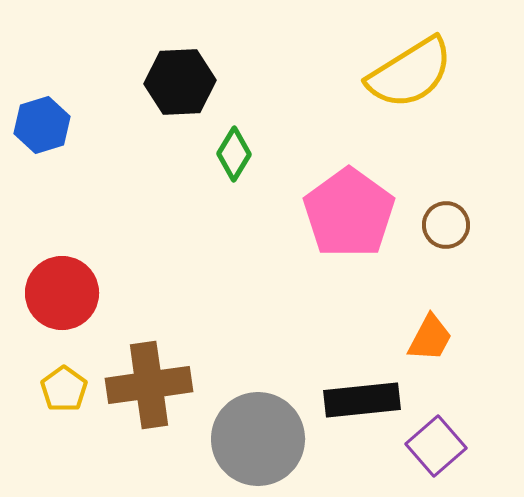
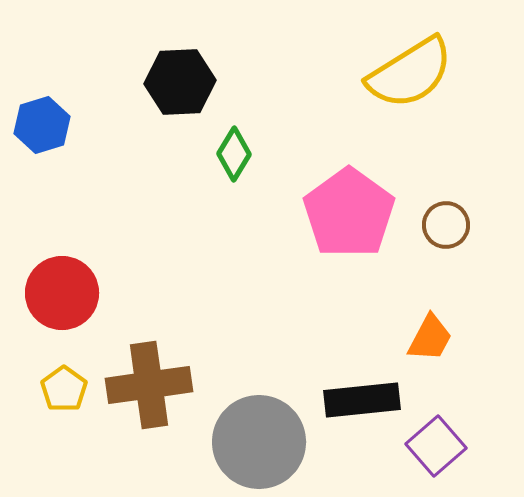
gray circle: moved 1 px right, 3 px down
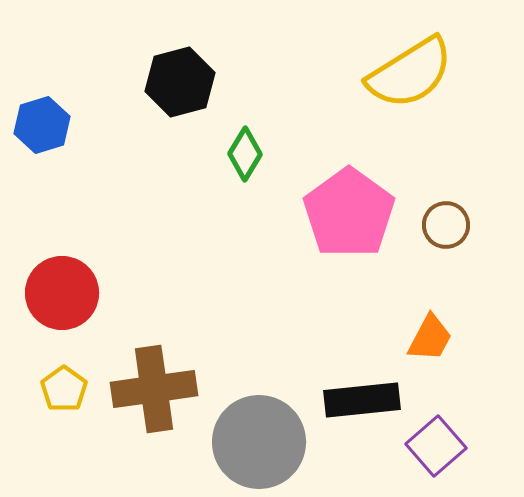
black hexagon: rotated 12 degrees counterclockwise
green diamond: moved 11 px right
brown cross: moved 5 px right, 4 px down
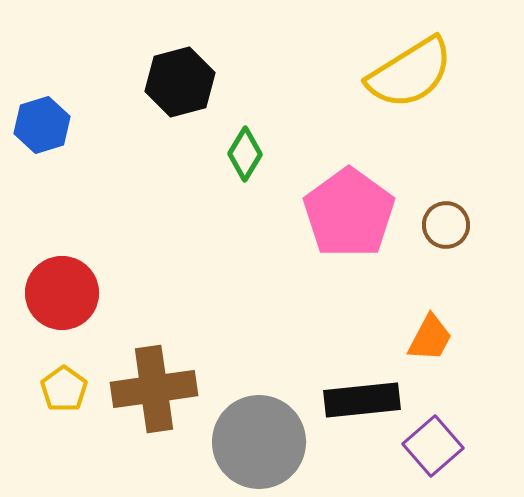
purple square: moved 3 px left
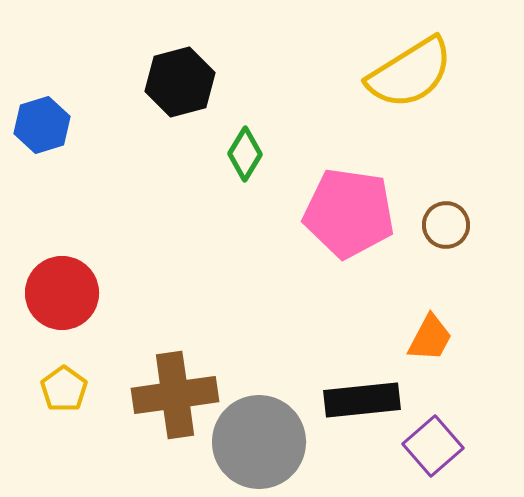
pink pentagon: rotated 28 degrees counterclockwise
brown cross: moved 21 px right, 6 px down
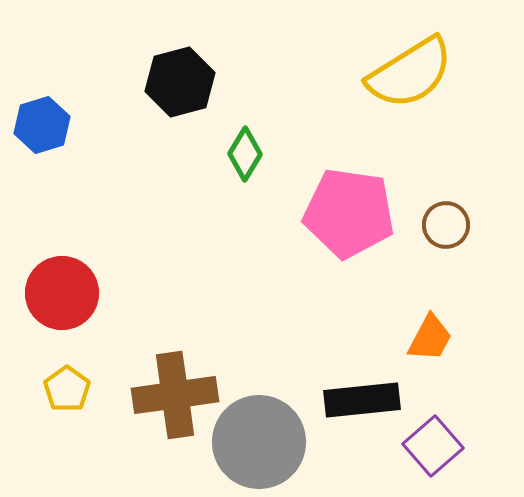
yellow pentagon: moved 3 px right
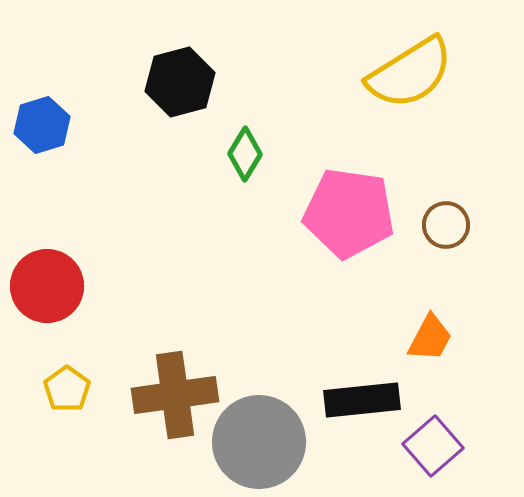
red circle: moved 15 px left, 7 px up
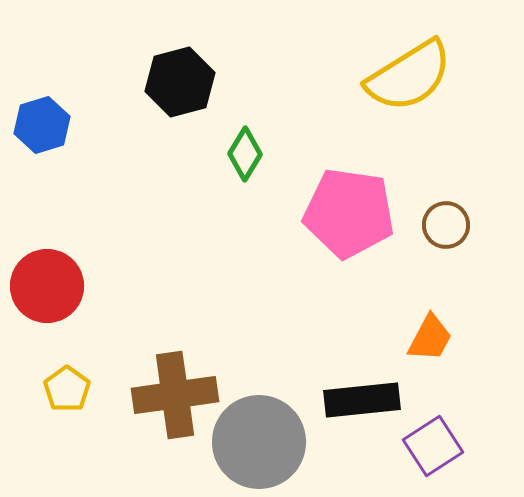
yellow semicircle: moved 1 px left, 3 px down
purple square: rotated 8 degrees clockwise
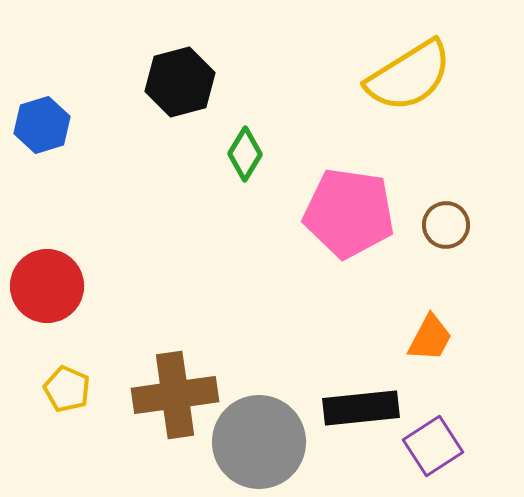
yellow pentagon: rotated 12 degrees counterclockwise
black rectangle: moved 1 px left, 8 px down
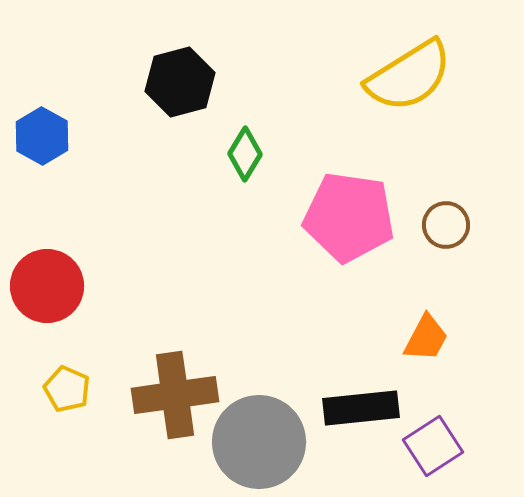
blue hexagon: moved 11 px down; rotated 14 degrees counterclockwise
pink pentagon: moved 4 px down
orange trapezoid: moved 4 px left
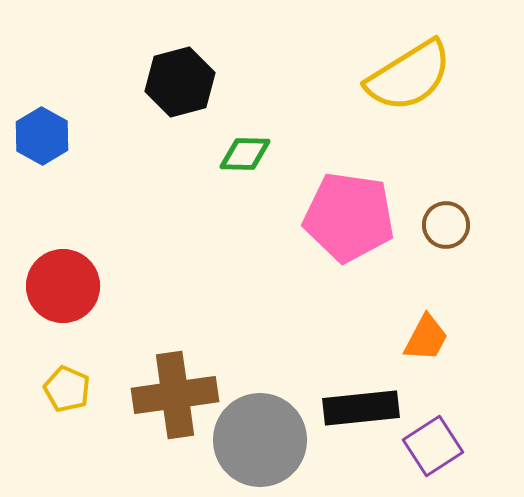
green diamond: rotated 60 degrees clockwise
red circle: moved 16 px right
gray circle: moved 1 px right, 2 px up
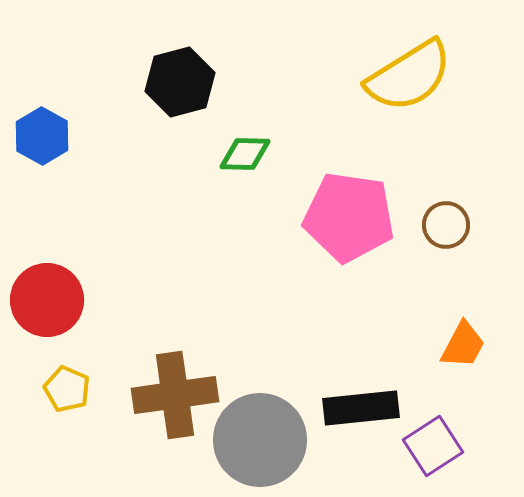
red circle: moved 16 px left, 14 px down
orange trapezoid: moved 37 px right, 7 px down
